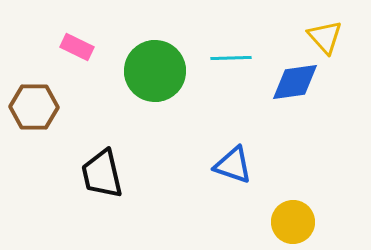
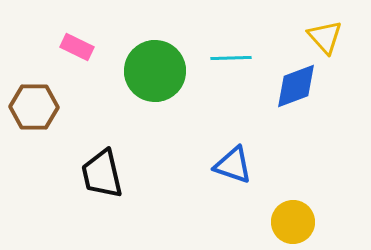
blue diamond: moved 1 px right, 4 px down; rotated 12 degrees counterclockwise
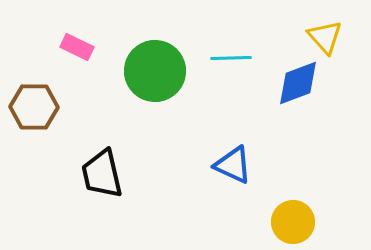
blue diamond: moved 2 px right, 3 px up
blue triangle: rotated 6 degrees clockwise
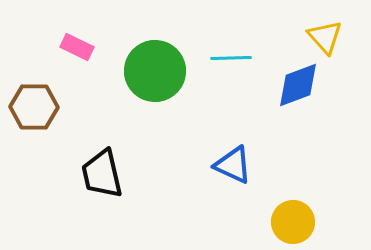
blue diamond: moved 2 px down
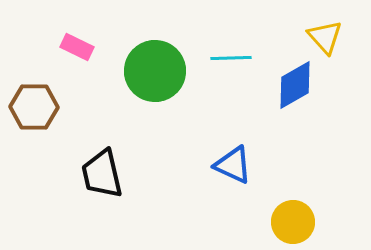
blue diamond: moved 3 px left; rotated 9 degrees counterclockwise
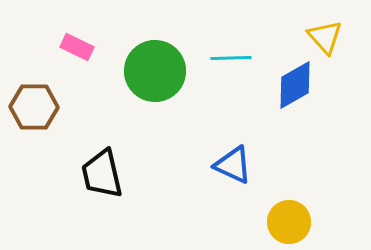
yellow circle: moved 4 px left
